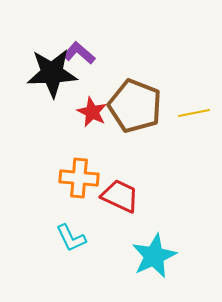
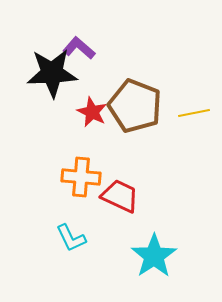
purple L-shape: moved 5 px up
orange cross: moved 2 px right, 1 px up
cyan star: rotated 9 degrees counterclockwise
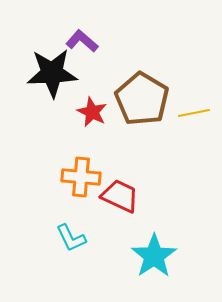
purple L-shape: moved 3 px right, 7 px up
brown pentagon: moved 7 px right, 7 px up; rotated 10 degrees clockwise
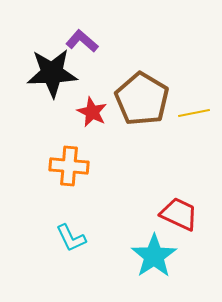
orange cross: moved 12 px left, 11 px up
red trapezoid: moved 59 px right, 18 px down
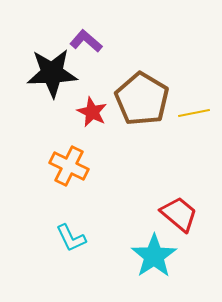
purple L-shape: moved 4 px right
orange cross: rotated 21 degrees clockwise
red trapezoid: rotated 15 degrees clockwise
